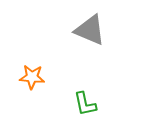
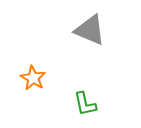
orange star: moved 1 px right, 1 px down; rotated 25 degrees clockwise
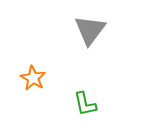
gray triangle: rotated 44 degrees clockwise
